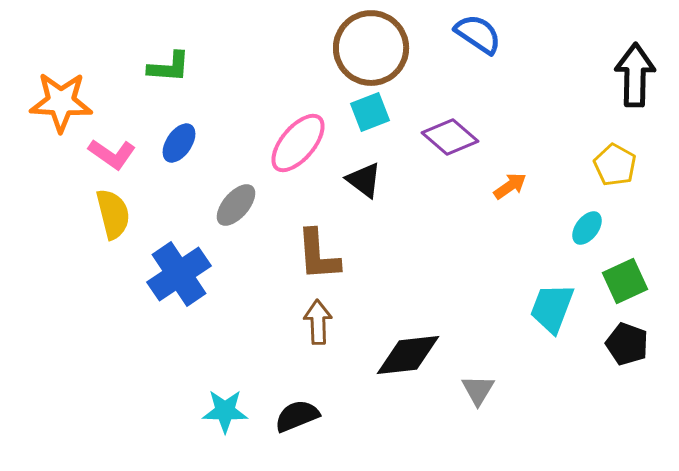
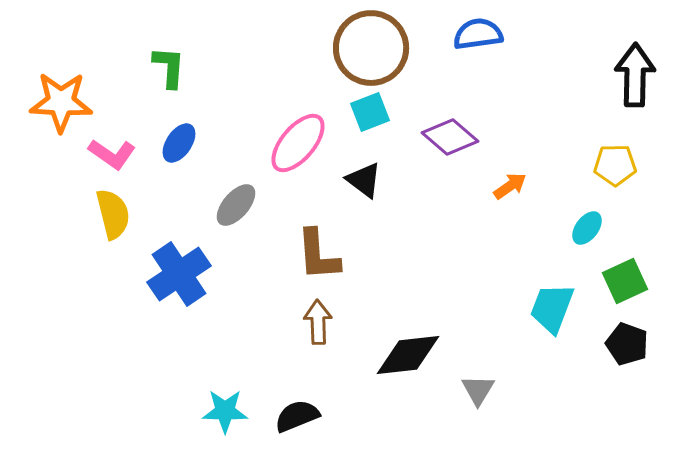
blue semicircle: rotated 42 degrees counterclockwise
green L-shape: rotated 90 degrees counterclockwise
yellow pentagon: rotated 30 degrees counterclockwise
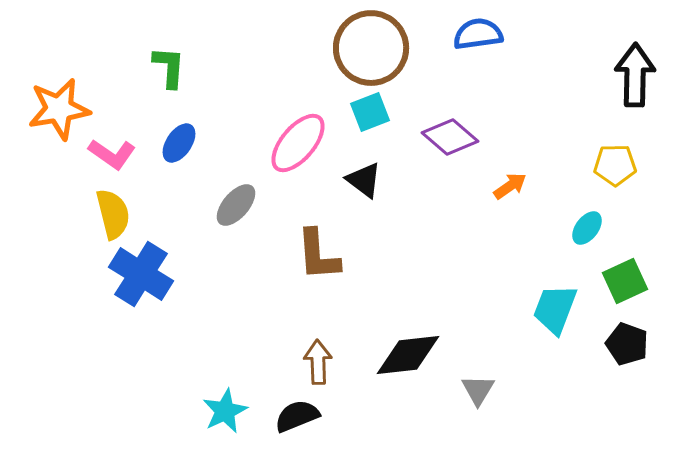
orange star: moved 2 px left, 7 px down; rotated 12 degrees counterclockwise
blue cross: moved 38 px left; rotated 24 degrees counterclockwise
cyan trapezoid: moved 3 px right, 1 px down
brown arrow: moved 40 px down
cyan star: rotated 27 degrees counterclockwise
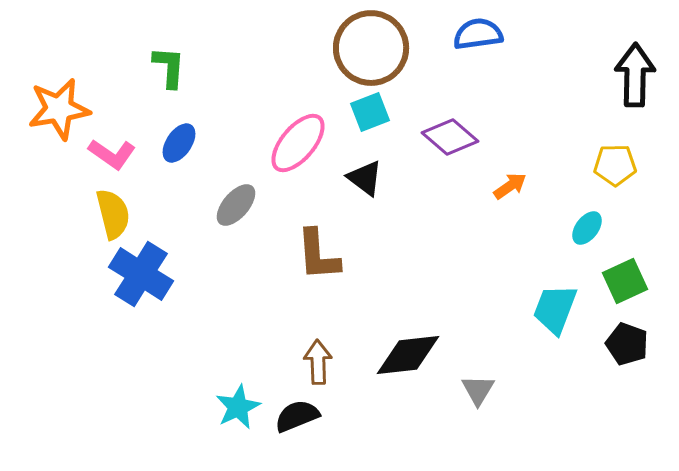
black triangle: moved 1 px right, 2 px up
cyan star: moved 13 px right, 4 px up
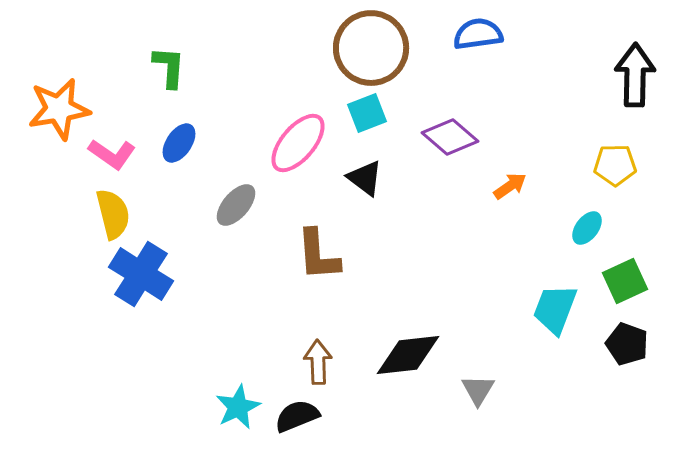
cyan square: moved 3 px left, 1 px down
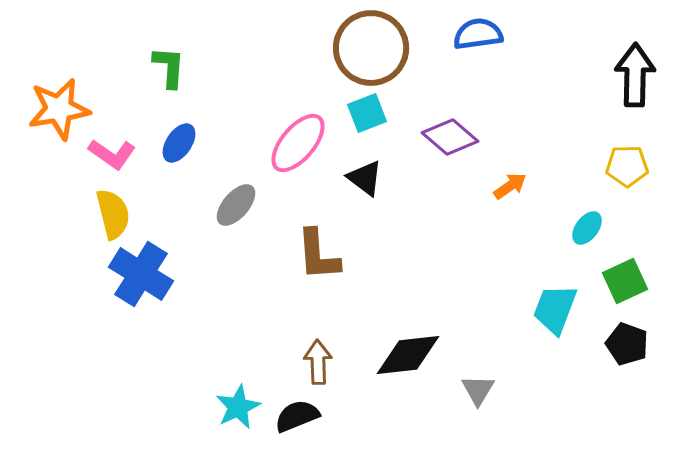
yellow pentagon: moved 12 px right, 1 px down
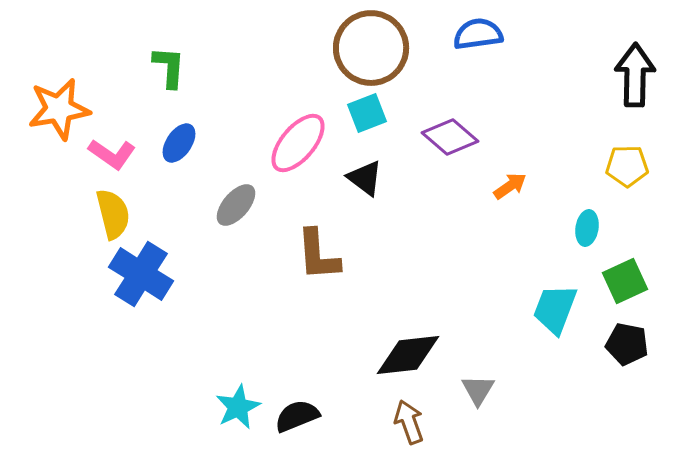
cyan ellipse: rotated 28 degrees counterclockwise
black pentagon: rotated 9 degrees counterclockwise
brown arrow: moved 91 px right, 60 px down; rotated 18 degrees counterclockwise
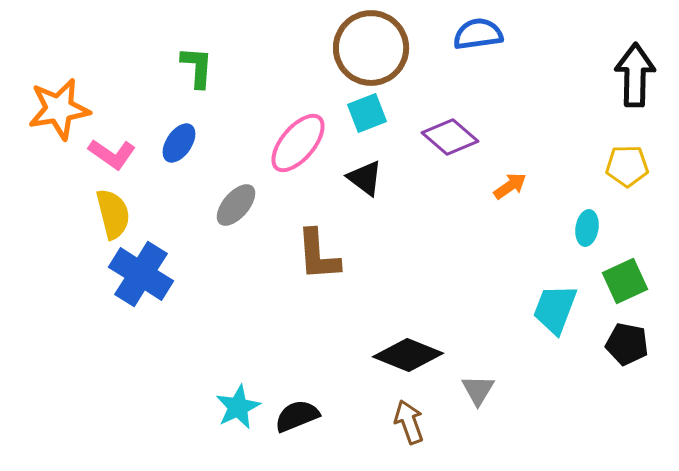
green L-shape: moved 28 px right
black diamond: rotated 28 degrees clockwise
